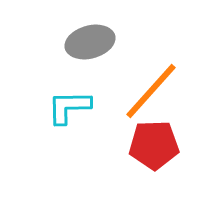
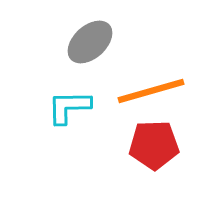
gray ellipse: rotated 27 degrees counterclockwise
orange line: rotated 32 degrees clockwise
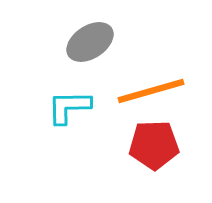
gray ellipse: rotated 9 degrees clockwise
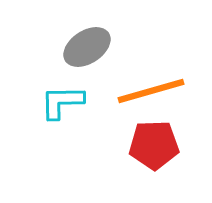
gray ellipse: moved 3 px left, 5 px down
cyan L-shape: moved 7 px left, 5 px up
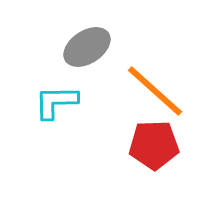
orange line: moved 4 px right; rotated 58 degrees clockwise
cyan L-shape: moved 6 px left
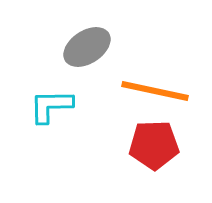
orange line: rotated 30 degrees counterclockwise
cyan L-shape: moved 5 px left, 4 px down
